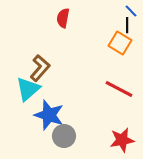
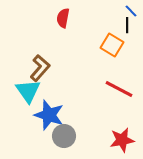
orange square: moved 8 px left, 2 px down
cyan triangle: moved 2 px down; rotated 24 degrees counterclockwise
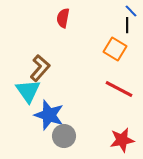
orange square: moved 3 px right, 4 px down
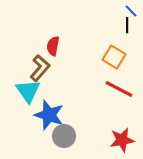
red semicircle: moved 10 px left, 28 px down
orange square: moved 1 px left, 8 px down
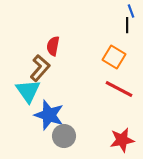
blue line: rotated 24 degrees clockwise
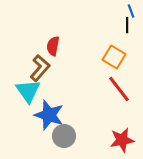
red line: rotated 24 degrees clockwise
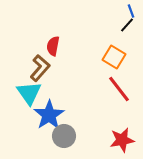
black line: rotated 42 degrees clockwise
cyan triangle: moved 1 px right, 2 px down
blue star: rotated 20 degrees clockwise
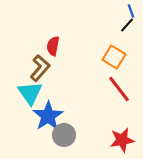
cyan triangle: moved 1 px right
blue star: moved 1 px left, 1 px down
gray circle: moved 1 px up
